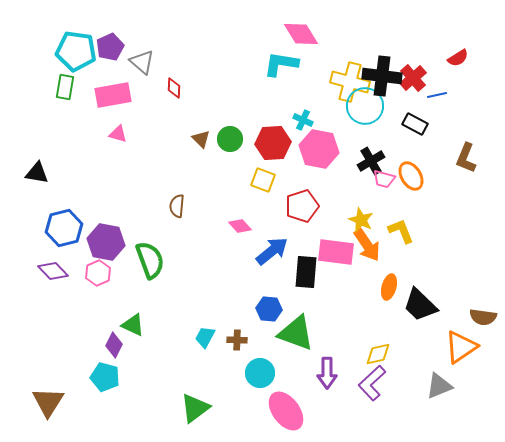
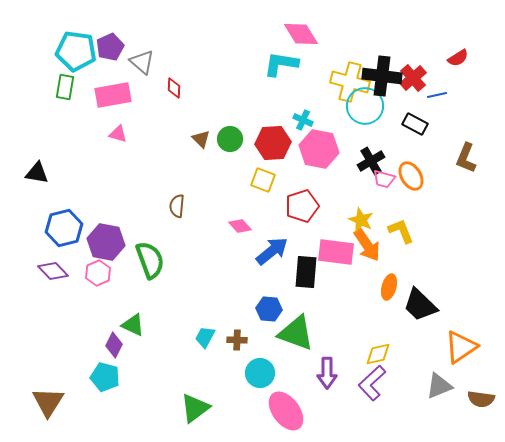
brown semicircle at (483, 317): moved 2 px left, 82 px down
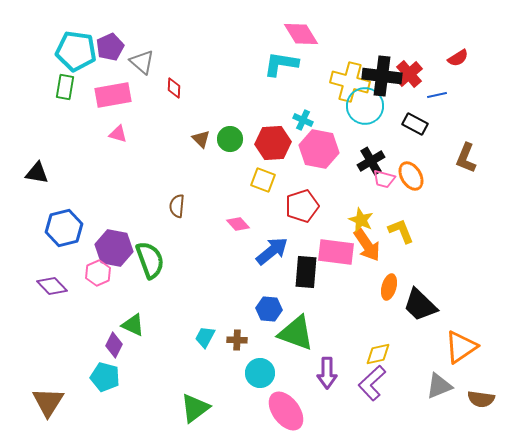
red cross at (413, 78): moved 4 px left, 4 px up
pink diamond at (240, 226): moved 2 px left, 2 px up
purple hexagon at (106, 242): moved 8 px right, 6 px down
purple diamond at (53, 271): moved 1 px left, 15 px down
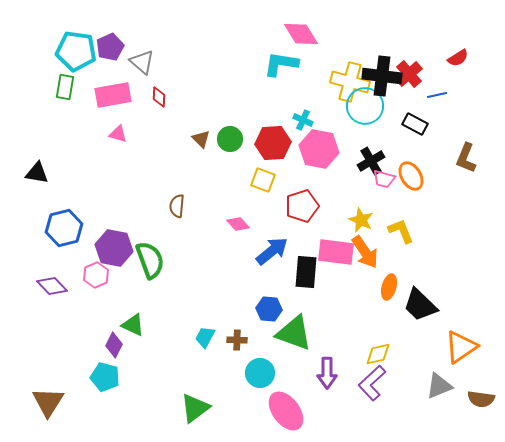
red diamond at (174, 88): moved 15 px left, 9 px down
orange arrow at (367, 245): moved 2 px left, 7 px down
pink hexagon at (98, 273): moved 2 px left, 2 px down
green triangle at (296, 333): moved 2 px left
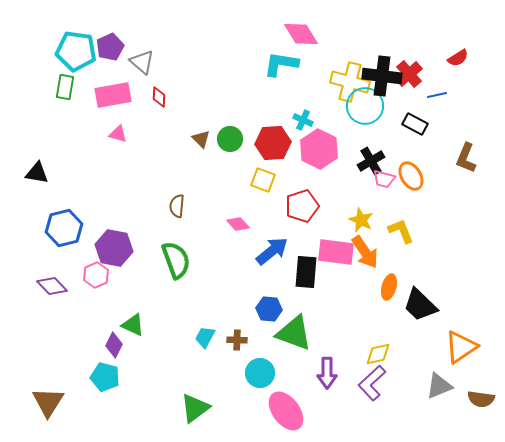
pink hexagon at (319, 149): rotated 15 degrees clockwise
green semicircle at (150, 260): moved 26 px right
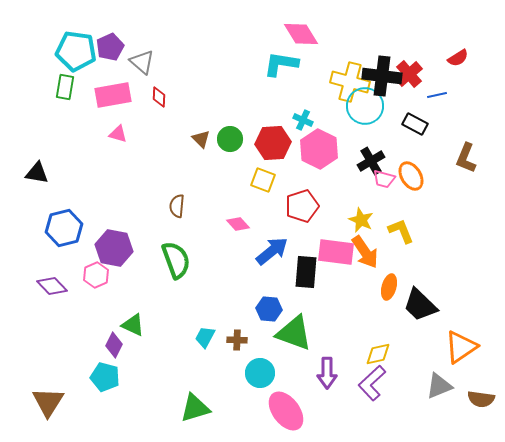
green triangle at (195, 408): rotated 20 degrees clockwise
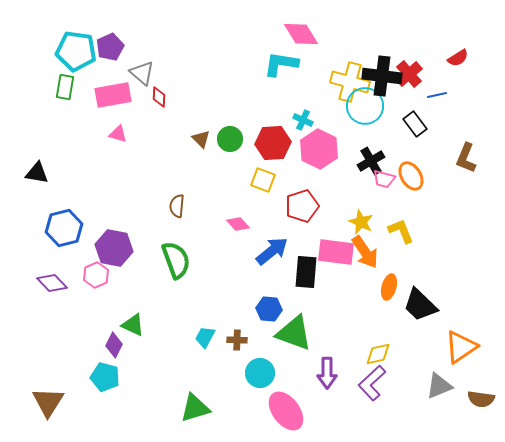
gray triangle at (142, 62): moved 11 px down
black rectangle at (415, 124): rotated 25 degrees clockwise
yellow star at (361, 220): moved 2 px down
purple diamond at (52, 286): moved 3 px up
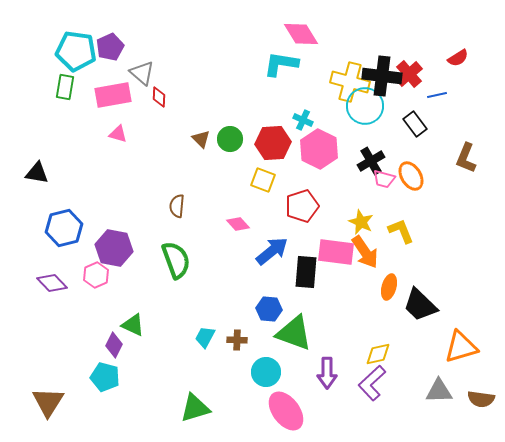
orange triangle at (461, 347): rotated 18 degrees clockwise
cyan circle at (260, 373): moved 6 px right, 1 px up
gray triangle at (439, 386): moved 5 px down; rotated 20 degrees clockwise
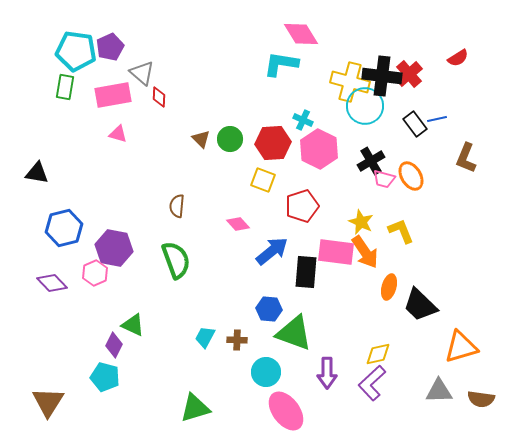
blue line at (437, 95): moved 24 px down
pink hexagon at (96, 275): moved 1 px left, 2 px up
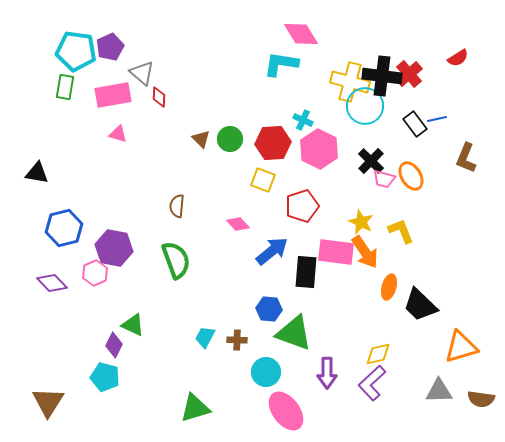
black cross at (371, 161): rotated 16 degrees counterclockwise
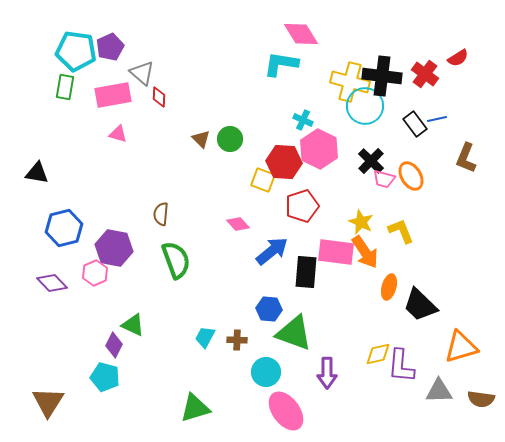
red cross at (409, 74): moved 16 px right; rotated 12 degrees counterclockwise
red hexagon at (273, 143): moved 11 px right, 19 px down; rotated 8 degrees clockwise
brown semicircle at (177, 206): moved 16 px left, 8 px down
purple L-shape at (372, 383): moved 29 px right, 17 px up; rotated 42 degrees counterclockwise
